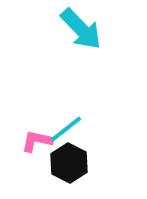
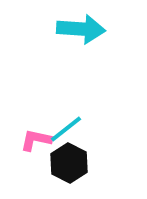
cyan arrow: rotated 42 degrees counterclockwise
pink L-shape: moved 1 px left, 1 px up
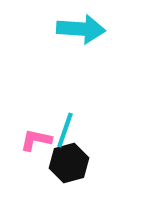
cyan line: moved 1 px left, 1 px down; rotated 33 degrees counterclockwise
black hexagon: rotated 18 degrees clockwise
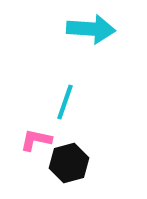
cyan arrow: moved 10 px right
cyan line: moved 28 px up
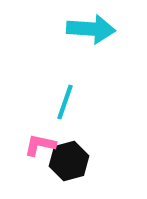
pink L-shape: moved 4 px right, 5 px down
black hexagon: moved 2 px up
